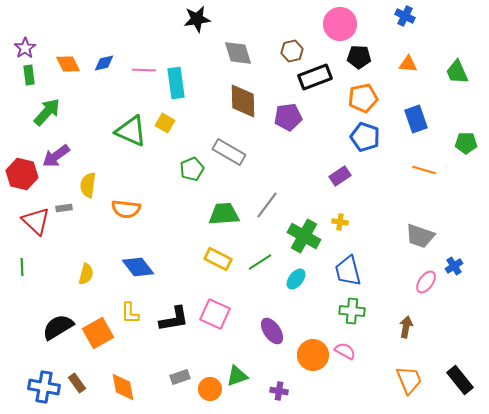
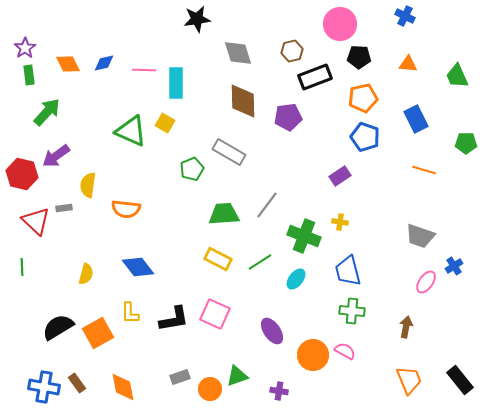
green trapezoid at (457, 72): moved 4 px down
cyan rectangle at (176, 83): rotated 8 degrees clockwise
blue rectangle at (416, 119): rotated 8 degrees counterclockwise
green cross at (304, 236): rotated 8 degrees counterclockwise
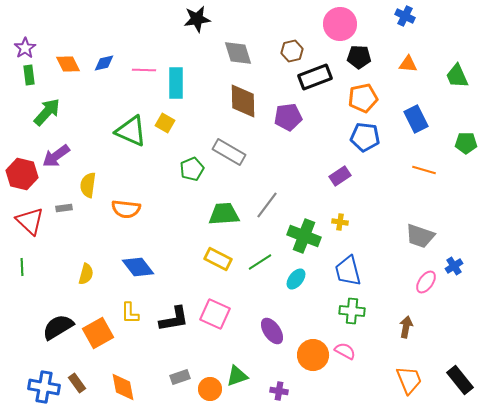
blue pentagon at (365, 137): rotated 12 degrees counterclockwise
red triangle at (36, 221): moved 6 px left
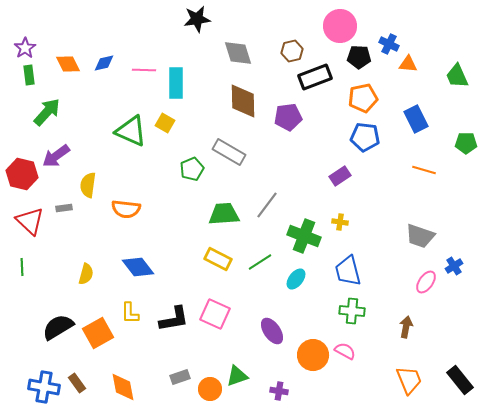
blue cross at (405, 16): moved 16 px left, 28 px down
pink circle at (340, 24): moved 2 px down
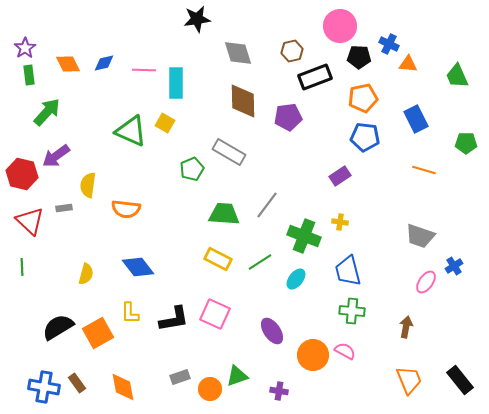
green trapezoid at (224, 214): rotated 8 degrees clockwise
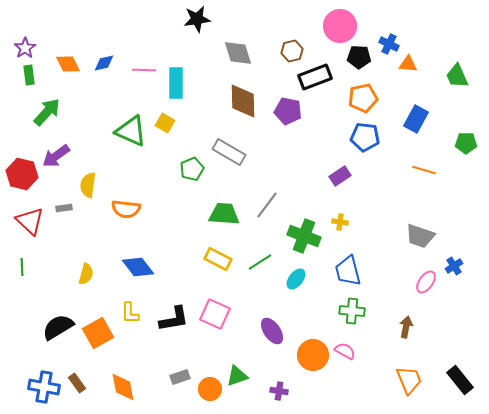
purple pentagon at (288, 117): moved 6 px up; rotated 20 degrees clockwise
blue rectangle at (416, 119): rotated 56 degrees clockwise
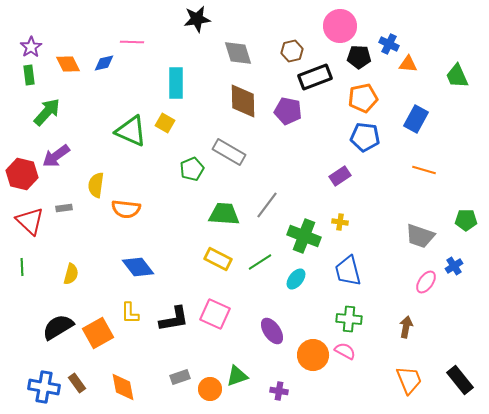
purple star at (25, 48): moved 6 px right, 1 px up
pink line at (144, 70): moved 12 px left, 28 px up
green pentagon at (466, 143): moved 77 px down
yellow semicircle at (88, 185): moved 8 px right
yellow semicircle at (86, 274): moved 15 px left
green cross at (352, 311): moved 3 px left, 8 px down
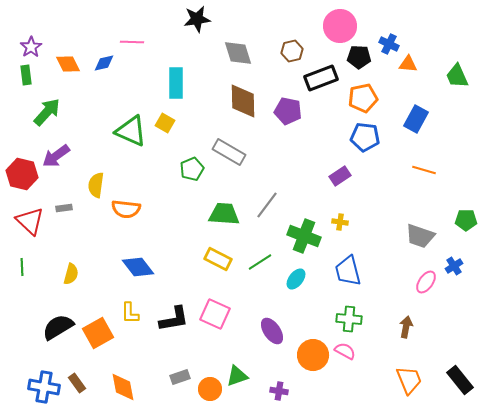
green rectangle at (29, 75): moved 3 px left
black rectangle at (315, 77): moved 6 px right, 1 px down
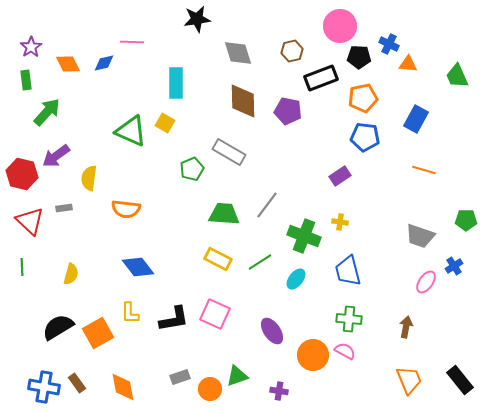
green rectangle at (26, 75): moved 5 px down
yellow semicircle at (96, 185): moved 7 px left, 7 px up
